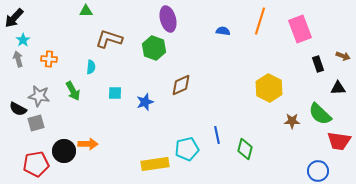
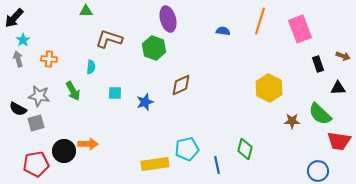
blue line: moved 30 px down
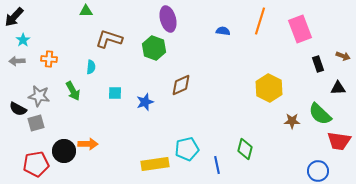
black arrow: moved 1 px up
gray arrow: moved 1 px left, 2 px down; rotated 77 degrees counterclockwise
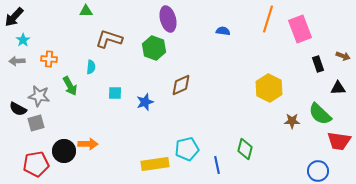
orange line: moved 8 px right, 2 px up
green arrow: moved 3 px left, 5 px up
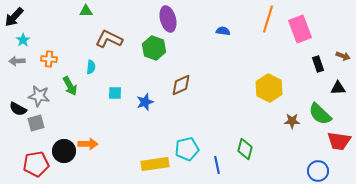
brown L-shape: rotated 8 degrees clockwise
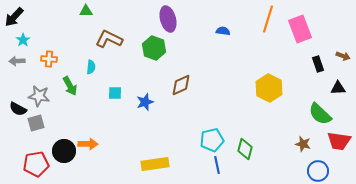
brown star: moved 11 px right, 23 px down; rotated 14 degrees clockwise
cyan pentagon: moved 25 px right, 9 px up
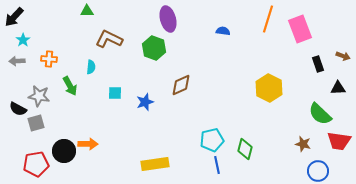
green triangle: moved 1 px right
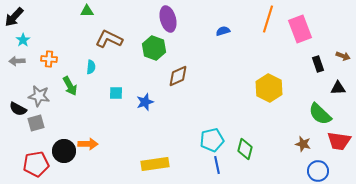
blue semicircle: rotated 24 degrees counterclockwise
brown diamond: moved 3 px left, 9 px up
cyan square: moved 1 px right
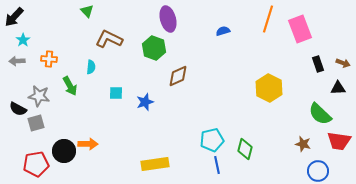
green triangle: rotated 48 degrees clockwise
brown arrow: moved 7 px down
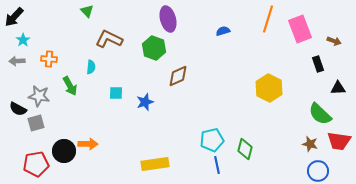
brown arrow: moved 9 px left, 22 px up
brown star: moved 7 px right
